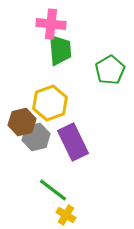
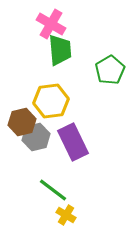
pink cross: rotated 24 degrees clockwise
yellow hexagon: moved 1 px right, 2 px up; rotated 12 degrees clockwise
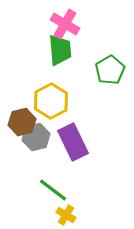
pink cross: moved 14 px right
yellow hexagon: rotated 20 degrees counterclockwise
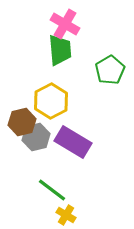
purple rectangle: rotated 33 degrees counterclockwise
green line: moved 1 px left
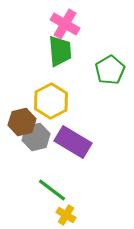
green trapezoid: moved 1 px down
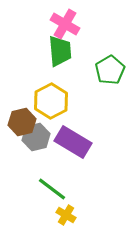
green line: moved 1 px up
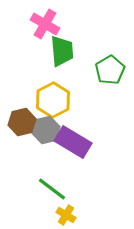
pink cross: moved 20 px left
green trapezoid: moved 2 px right
yellow hexagon: moved 2 px right, 1 px up
gray hexagon: moved 10 px right, 7 px up
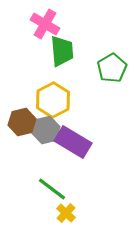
green pentagon: moved 2 px right, 2 px up
yellow cross: moved 2 px up; rotated 12 degrees clockwise
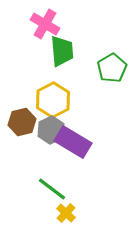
gray hexagon: moved 5 px right; rotated 12 degrees counterclockwise
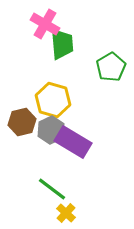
green trapezoid: moved 7 px up
green pentagon: moved 1 px left, 1 px up
yellow hexagon: rotated 16 degrees counterclockwise
